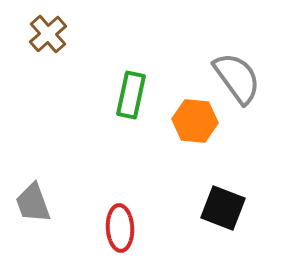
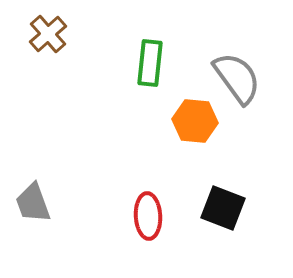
green rectangle: moved 19 px right, 32 px up; rotated 6 degrees counterclockwise
red ellipse: moved 28 px right, 12 px up
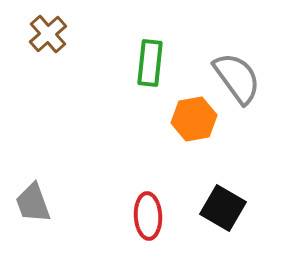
orange hexagon: moved 1 px left, 2 px up; rotated 15 degrees counterclockwise
black square: rotated 9 degrees clockwise
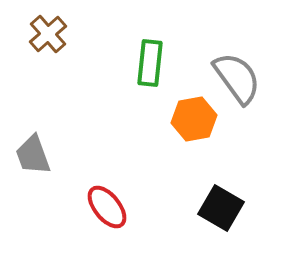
gray trapezoid: moved 48 px up
black square: moved 2 px left
red ellipse: moved 41 px left, 9 px up; rotated 36 degrees counterclockwise
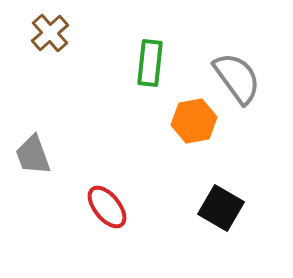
brown cross: moved 2 px right, 1 px up
orange hexagon: moved 2 px down
